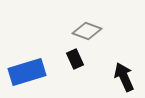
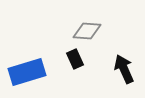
gray diamond: rotated 16 degrees counterclockwise
black arrow: moved 8 px up
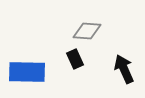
blue rectangle: rotated 18 degrees clockwise
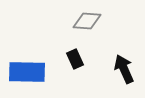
gray diamond: moved 10 px up
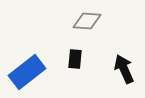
black rectangle: rotated 30 degrees clockwise
blue rectangle: rotated 39 degrees counterclockwise
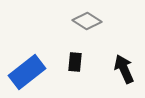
gray diamond: rotated 28 degrees clockwise
black rectangle: moved 3 px down
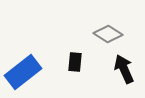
gray diamond: moved 21 px right, 13 px down
blue rectangle: moved 4 px left
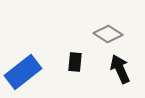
black arrow: moved 4 px left
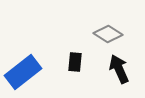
black arrow: moved 1 px left
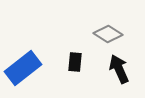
blue rectangle: moved 4 px up
